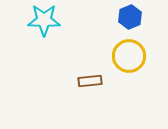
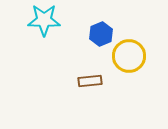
blue hexagon: moved 29 px left, 17 px down
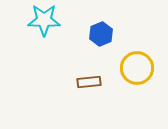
yellow circle: moved 8 px right, 12 px down
brown rectangle: moved 1 px left, 1 px down
